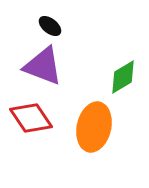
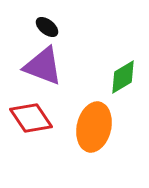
black ellipse: moved 3 px left, 1 px down
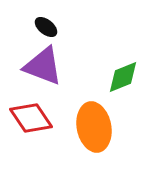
black ellipse: moved 1 px left
green diamond: rotated 9 degrees clockwise
orange ellipse: rotated 24 degrees counterclockwise
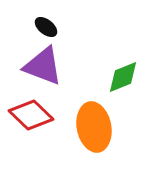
red diamond: moved 3 px up; rotated 12 degrees counterclockwise
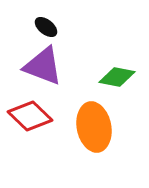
green diamond: moved 6 px left; rotated 33 degrees clockwise
red diamond: moved 1 px left, 1 px down
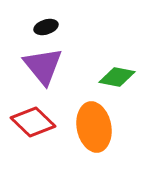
black ellipse: rotated 55 degrees counterclockwise
purple triangle: rotated 30 degrees clockwise
red diamond: moved 3 px right, 6 px down
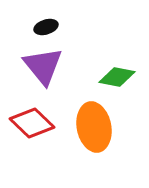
red diamond: moved 1 px left, 1 px down
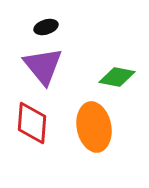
red diamond: rotated 51 degrees clockwise
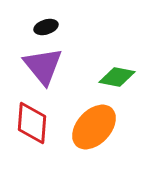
orange ellipse: rotated 54 degrees clockwise
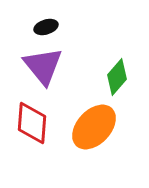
green diamond: rotated 60 degrees counterclockwise
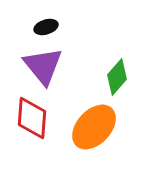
red diamond: moved 5 px up
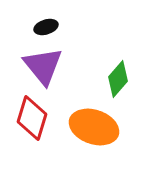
green diamond: moved 1 px right, 2 px down
red diamond: rotated 12 degrees clockwise
orange ellipse: rotated 66 degrees clockwise
